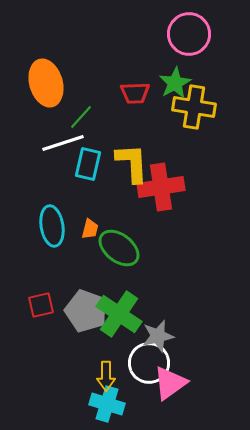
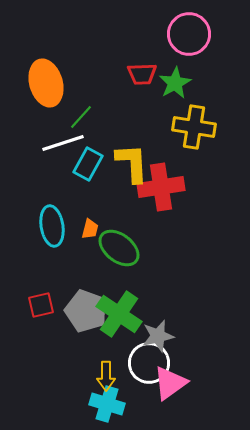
red trapezoid: moved 7 px right, 19 px up
yellow cross: moved 20 px down
cyan rectangle: rotated 16 degrees clockwise
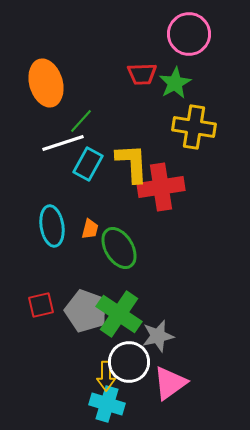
green line: moved 4 px down
green ellipse: rotated 21 degrees clockwise
white circle: moved 20 px left, 1 px up
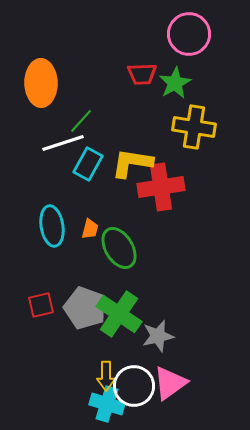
orange ellipse: moved 5 px left; rotated 15 degrees clockwise
yellow L-shape: rotated 78 degrees counterclockwise
gray pentagon: moved 1 px left, 3 px up
white circle: moved 5 px right, 24 px down
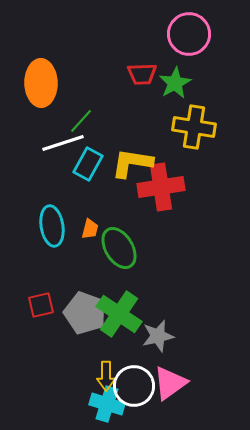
gray pentagon: moved 5 px down
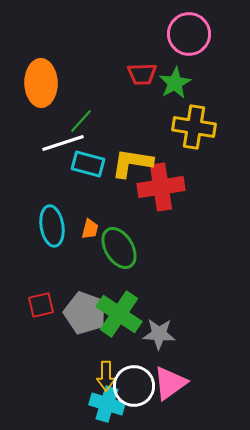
cyan rectangle: rotated 76 degrees clockwise
gray star: moved 1 px right, 2 px up; rotated 16 degrees clockwise
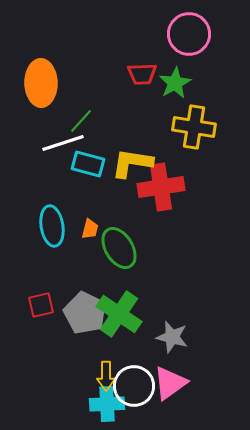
gray pentagon: rotated 6 degrees clockwise
gray star: moved 13 px right, 3 px down; rotated 12 degrees clockwise
cyan cross: rotated 20 degrees counterclockwise
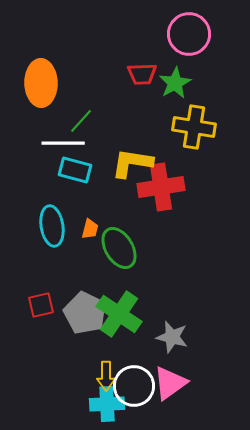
white line: rotated 18 degrees clockwise
cyan rectangle: moved 13 px left, 6 px down
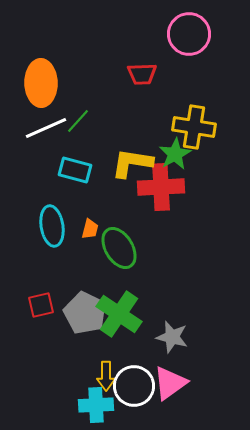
green star: moved 71 px down
green line: moved 3 px left
white line: moved 17 px left, 15 px up; rotated 24 degrees counterclockwise
red cross: rotated 6 degrees clockwise
cyan cross: moved 11 px left, 1 px down
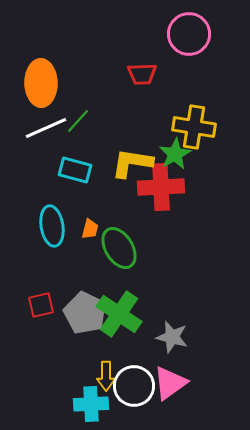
cyan cross: moved 5 px left, 1 px up
